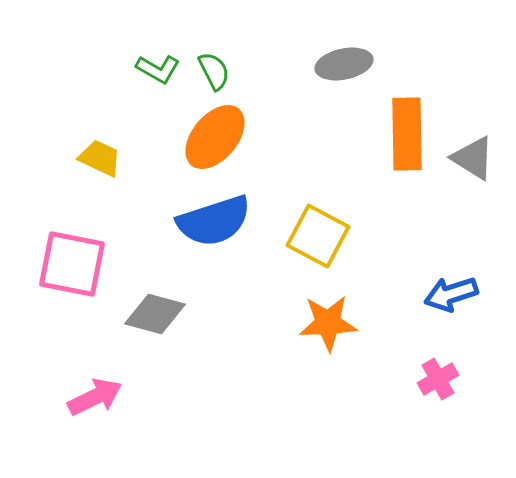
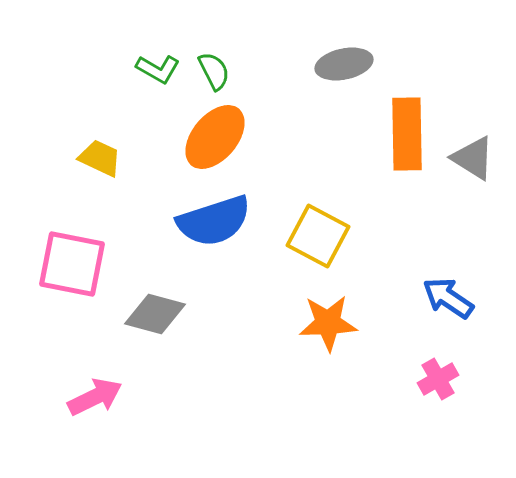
blue arrow: moved 3 px left, 4 px down; rotated 52 degrees clockwise
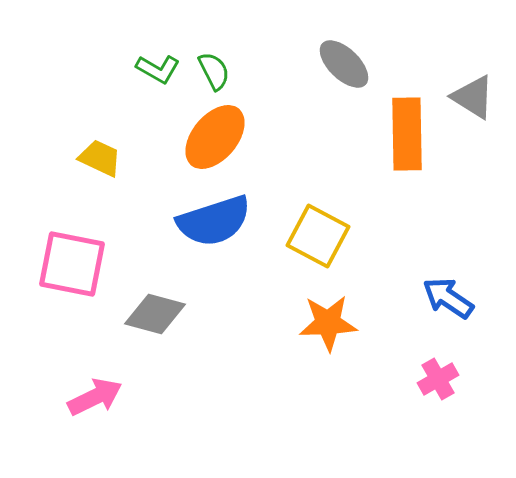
gray ellipse: rotated 56 degrees clockwise
gray triangle: moved 61 px up
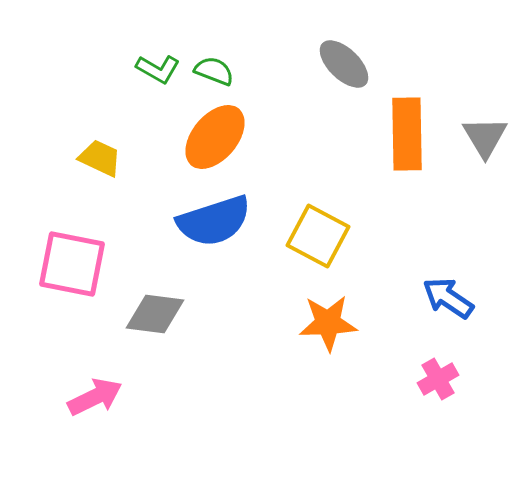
green semicircle: rotated 42 degrees counterclockwise
gray triangle: moved 12 px right, 40 px down; rotated 27 degrees clockwise
gray diamond: rotated 8 degrees counterclockwise
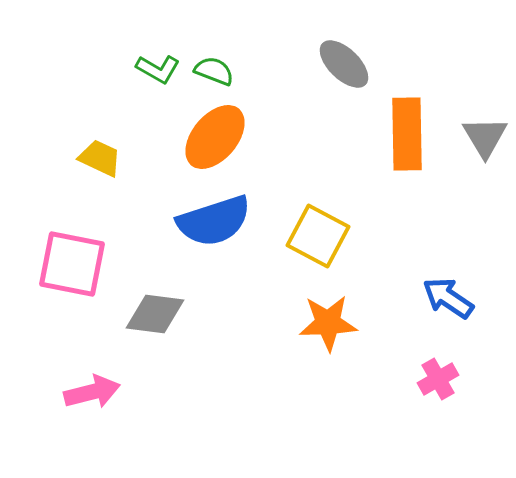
pink arrow: moved 3 px left, 5 px up; rotated 12 degrees clockwise
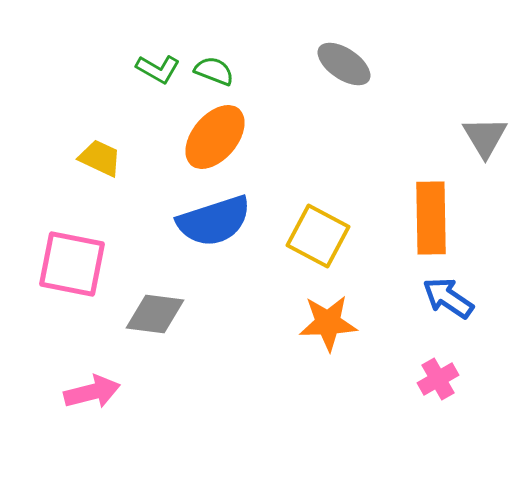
gray ellipse: rotated 10 degrees counterclockwise
orange rectangle: moved 24 px right, 84 px down
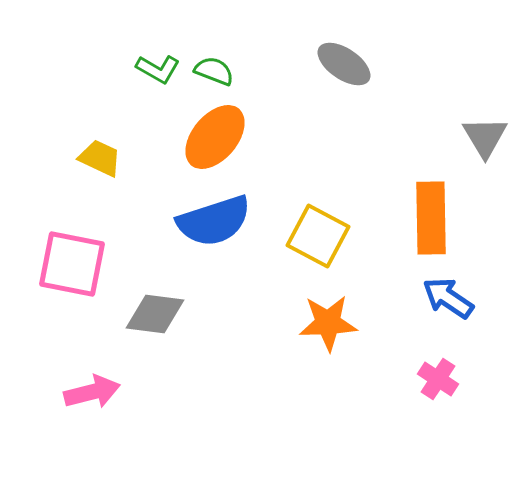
pink cross: rotated 27 degrees counterclockwise
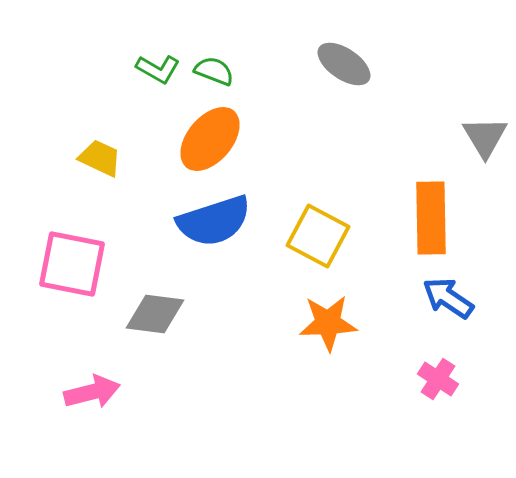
orange ellipse: moved 5 px left, 2 px down
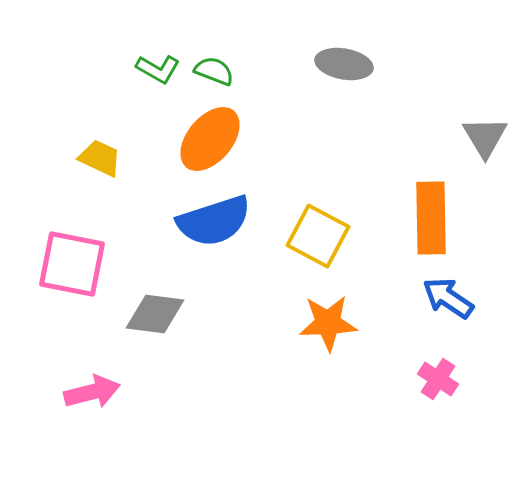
gray ellipse: rotated 24 degrees counterclockwise
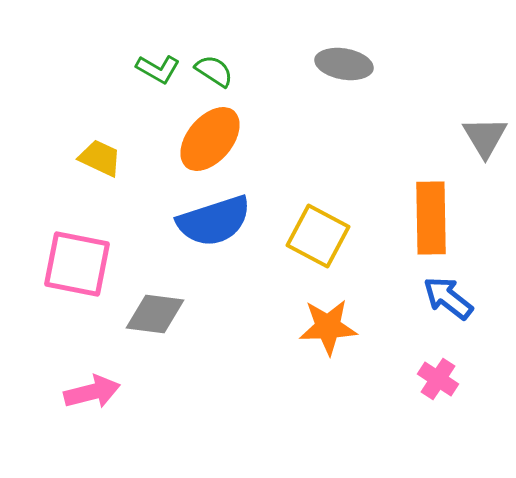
green semicircle: rotated 12 degrees clockwise
pink square: moved 5 px right
blue arrow: rotated 4 degrees clockwise
orange star: moved 4 px down
